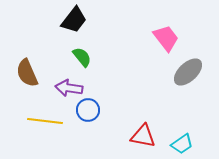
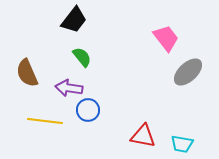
cyan trapezoid: rotated 45 degrees clockwise
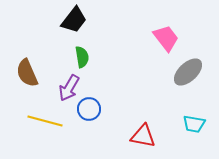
green semicircle: rotated 30 degrees clockwise
purple arrow: rotated 68 degrees counterclockwise
blue circle: moved 1 px right, 1 px up
yellow line: rotated 8 degrees clockwise
cyan trapezoid: moved 12 px right, 20 px up
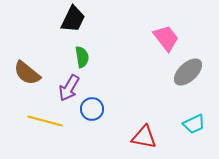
black trapezoid: moved 1 px left, 1 px up; rotated 12 degrees counterclockwise
brown semicircle: rotated 28 degrees counterclockwise
blue circle: moved 3 px right
cyan trapezoid: rotated 35 degrees counterclockwise
red triangle: moved 1 px right, 1 px down
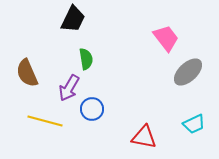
green semicircle: moved 4 px right, 2 px down
brown semicircle: rotated 28 degrees clockwise
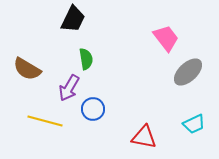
brown semicircle: moved 4 px up; rotated 36 degrees counterclockwise
blue circle: moved 1 px right
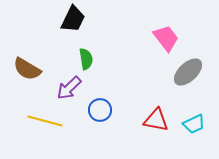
purple arrow: rotated 16 degrees clockwise
blue circle: moved 7 px right, 1 px down
red triangle: moved 12 px right, 17 px up
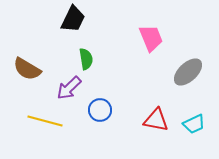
pink trapezoid: moved 15 px left; rotated 16 degrees clockwise
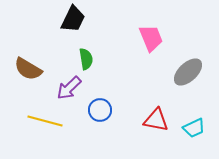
brown semicircle: moved 1 px right
cyan trapezoid: moved 4 px down
